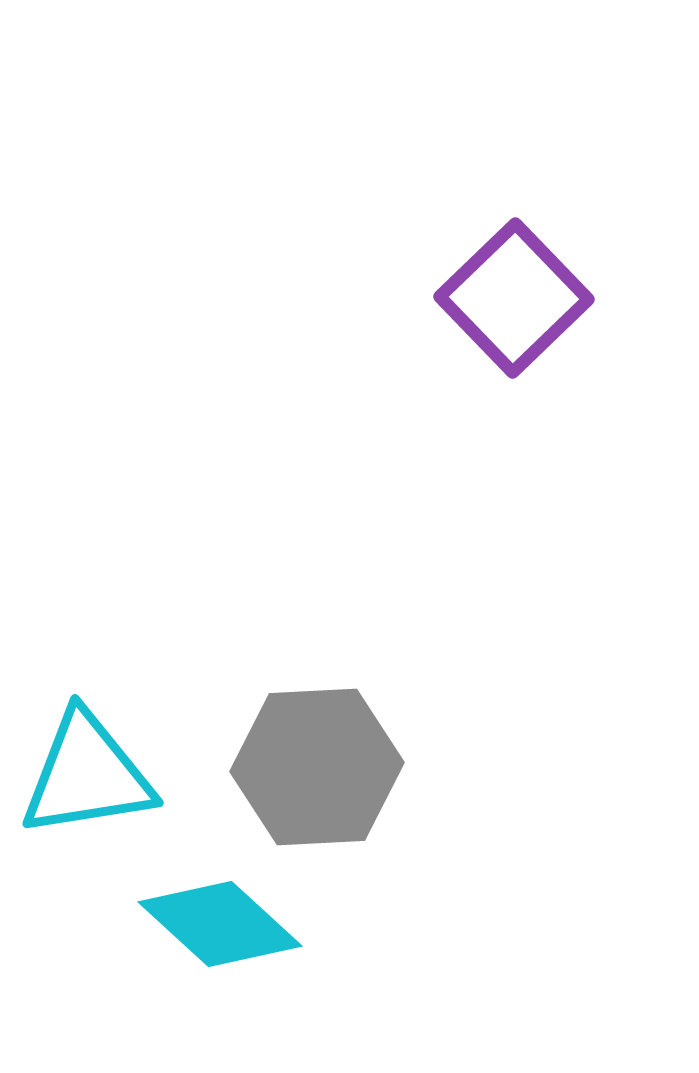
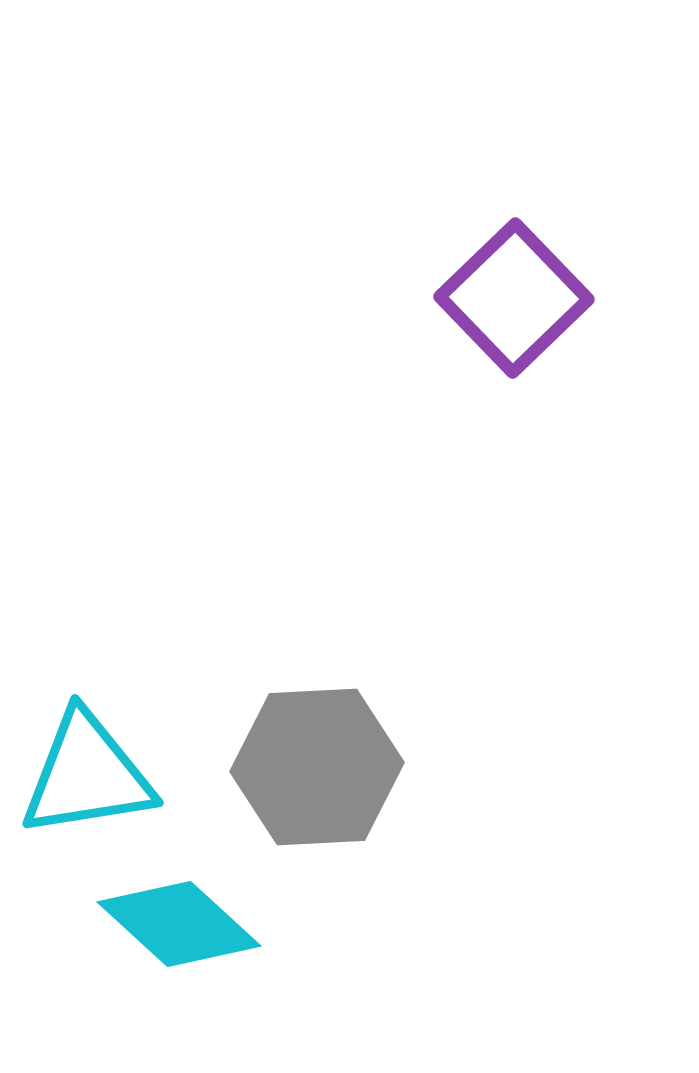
cyan diamond: moved 41 px left
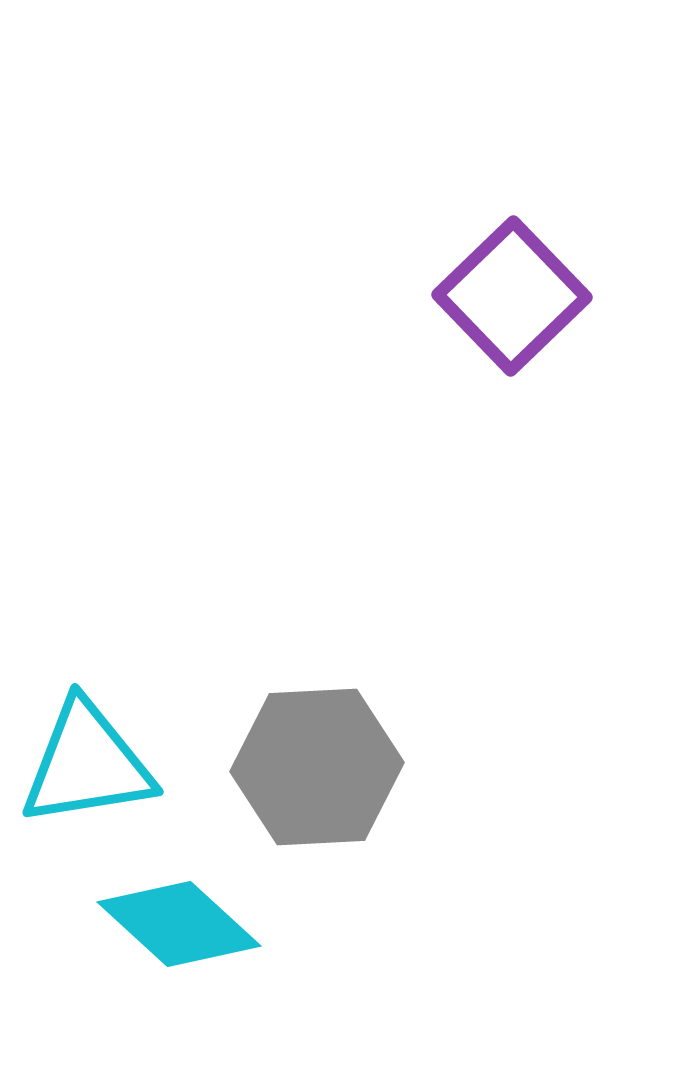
purple square: moved 2 px left, 2 px up
cyan triangle: moved 11 px up
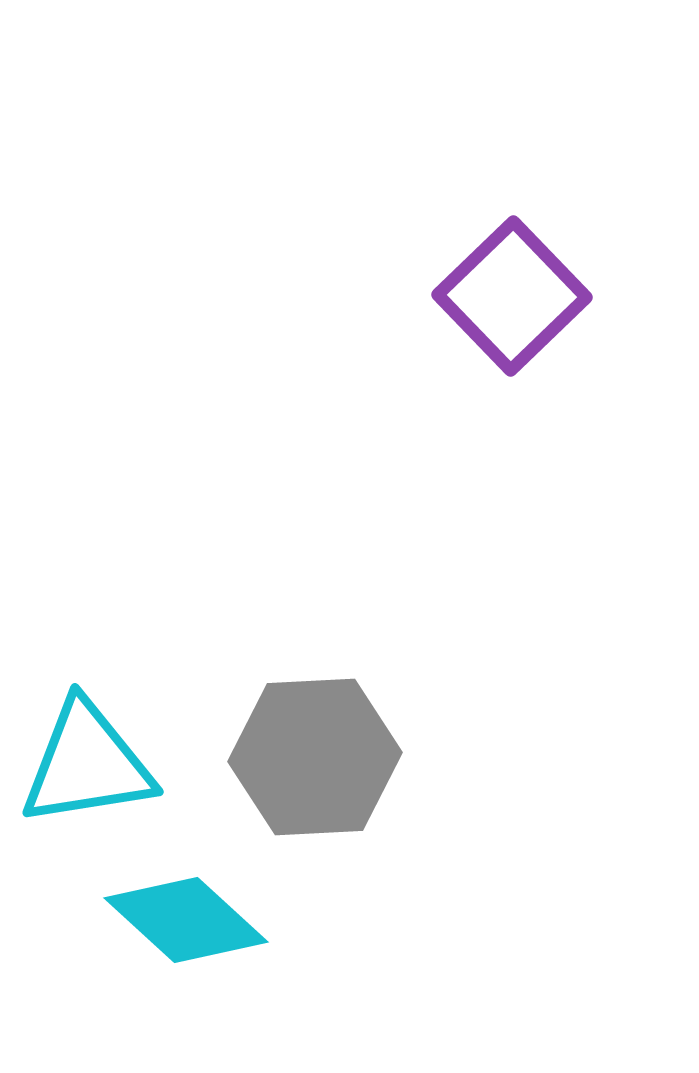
gray hexagon: moved 2 px left, 10 px up
cyan diamond: moved 7 px right, 4 px up
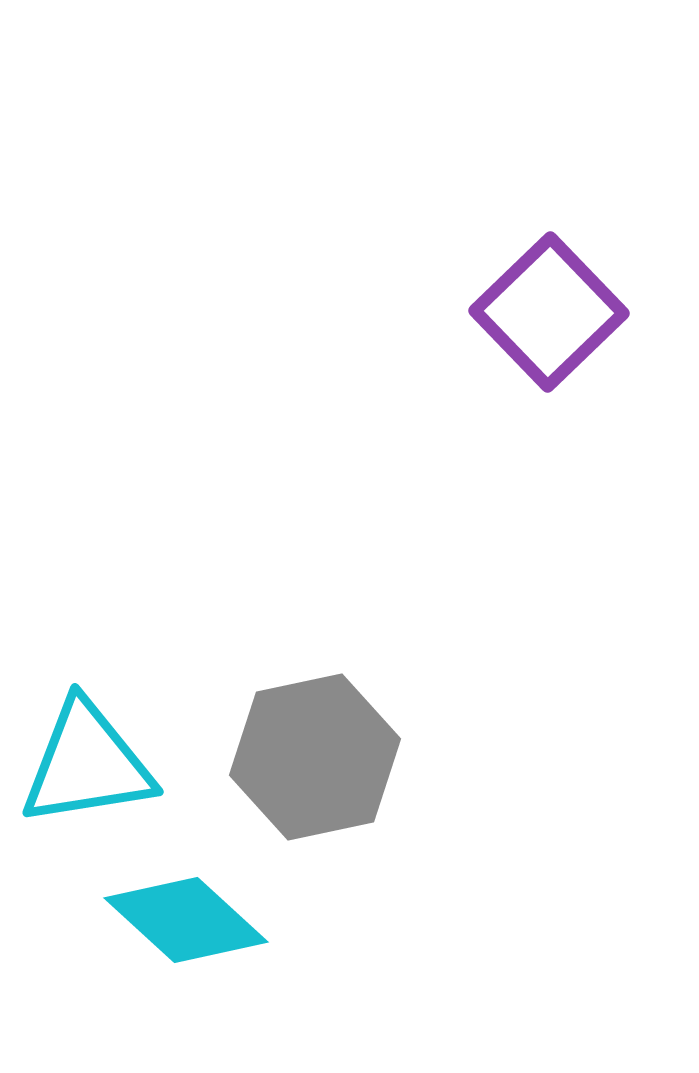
purple square: moved 37 px right, 16 px down
gray hexagon: rotated 9 degrees counterclockwise
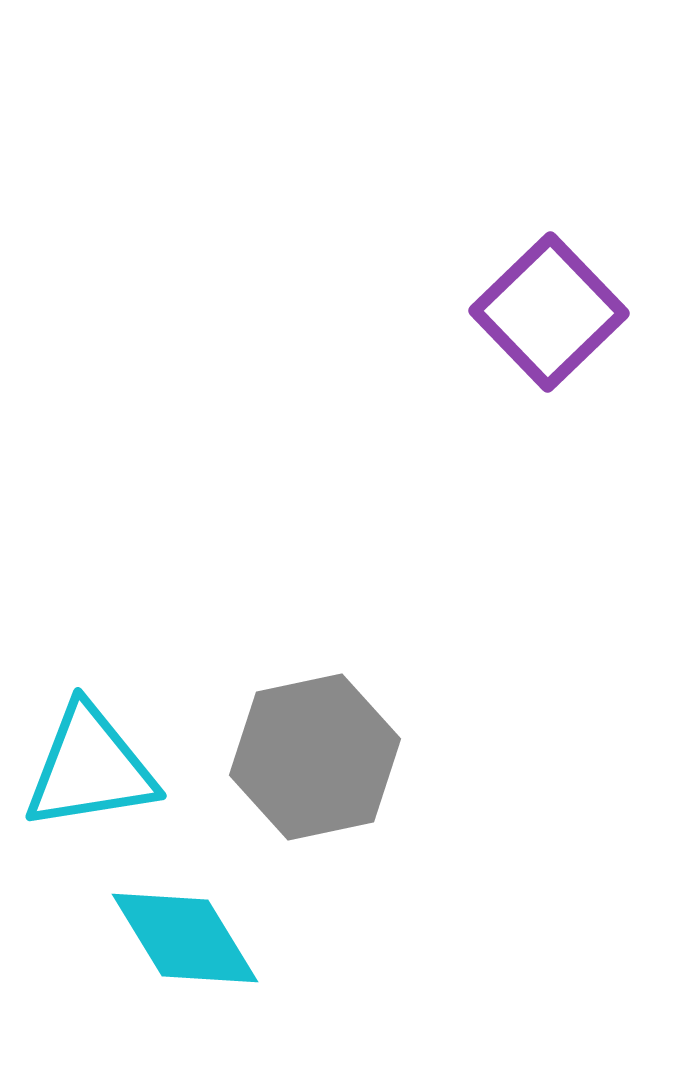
cyan triangle: moved 3 px right, 4 px down
cyan diamond: moved 1 px left, 18 px down; rotated 16 degrees clockwise
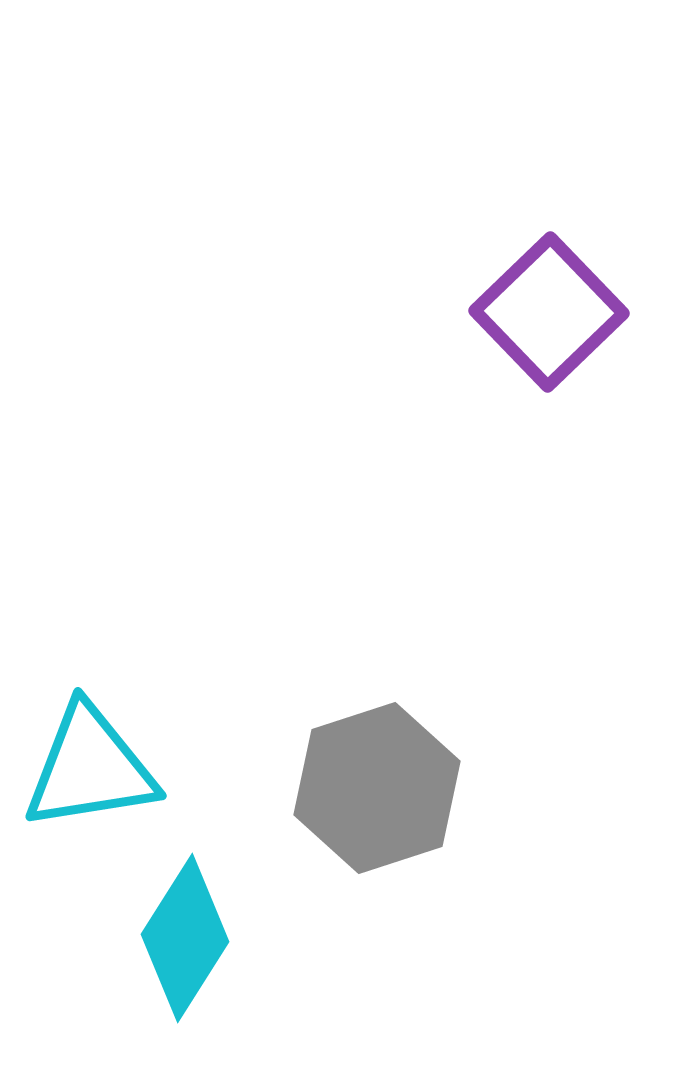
gray hexagon: moved 62 px right, 31 px down; rotated 6 degrees counterclockwise
cyan diamond: rotated 64 degrees clockwise
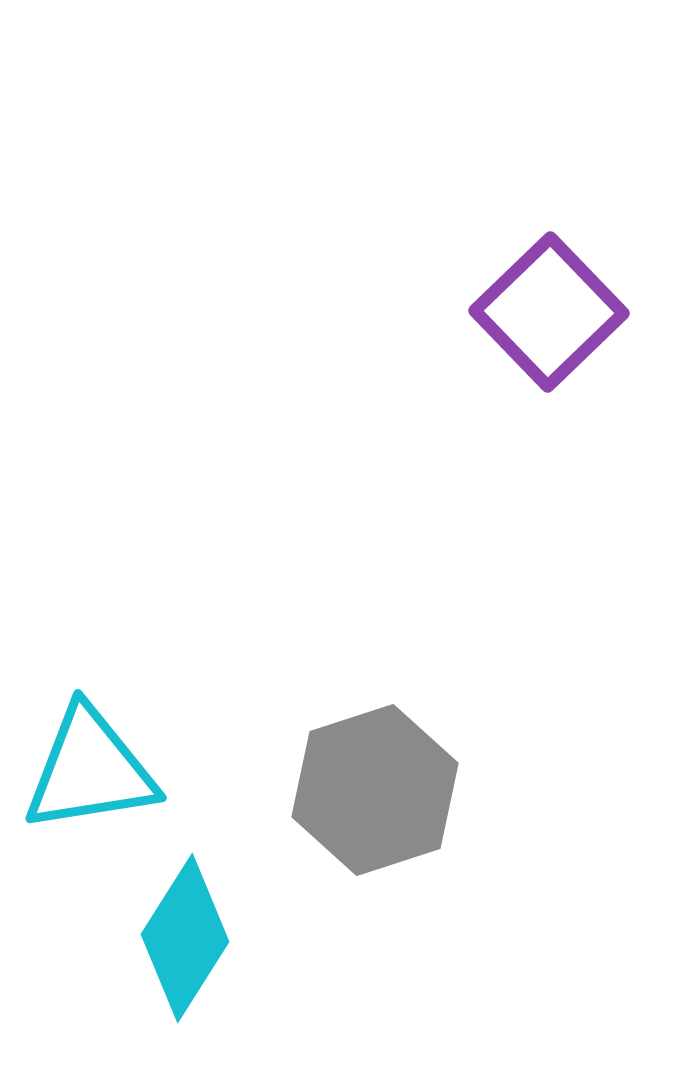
cyan triangle: moved 2 px down
gray hexagon: moved 2 px left, 2 px down
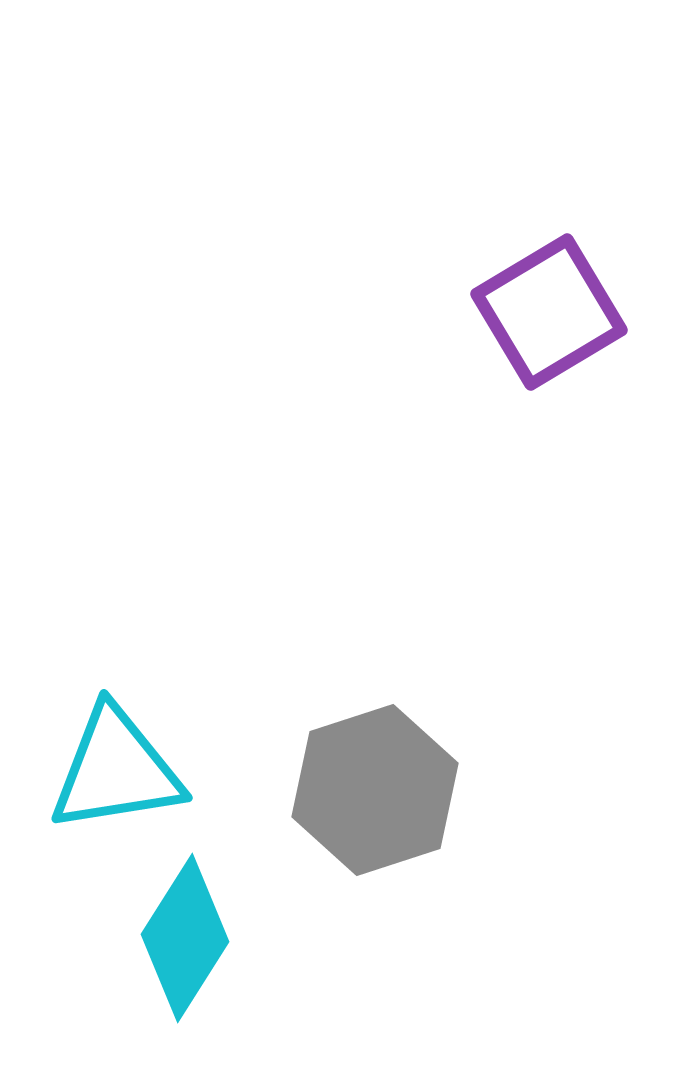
purple square: rotated 13 degrees clockwise
cyan triangle: moved 26 px right
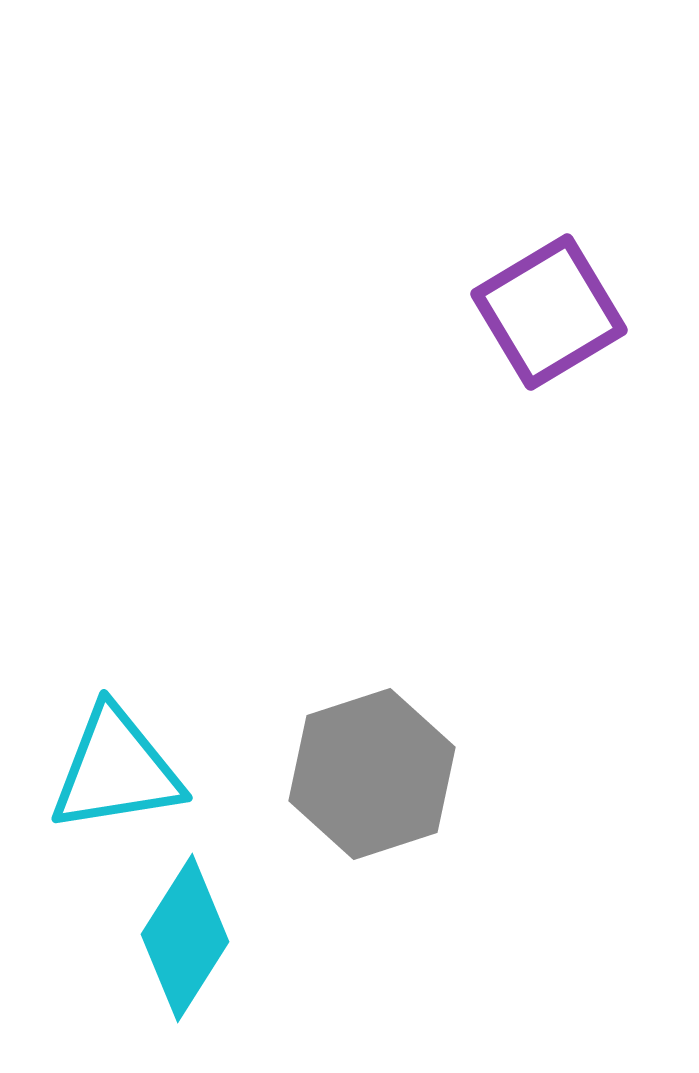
gray hexagon: moved 3 px left, 16 px up
